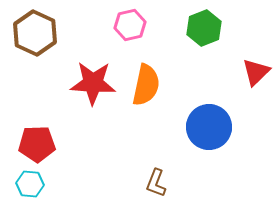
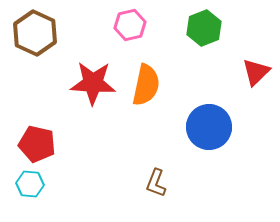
red pentagon: rotated 15 degrees clockwise
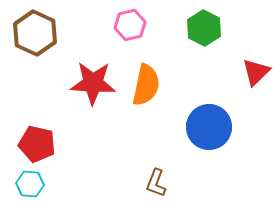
green hexagon: rotated 12 degrees counterclockwise
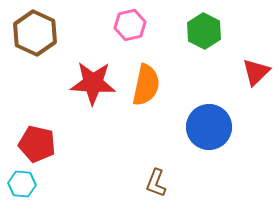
green hexagon: moved 3 px down
cyan hexagon: moved 8 px left
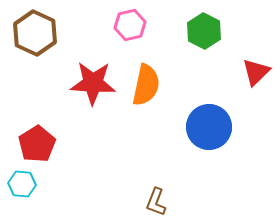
red pentagon: rotated 27 degrees clockwise
brown L-shape: moved 19 px down
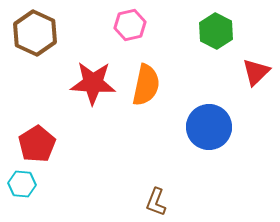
green hexagon: moved 12 px right
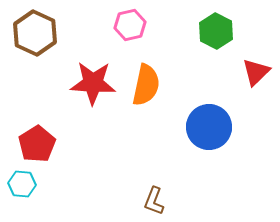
brown L-shape: moved 2 px left, 1 px up
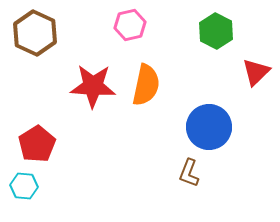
red star: moved 3 px down
cyan hexagon: moved 2 px right, 2 px down
brown L-shape: moved 35 px right, 28 px up
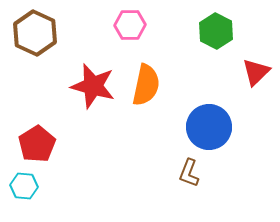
pink hexagon: rotated 12 degrees clockwise
red star: rotated 12 degrees clockwise
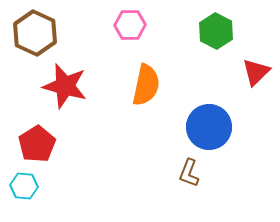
red star: moved 28 px left
